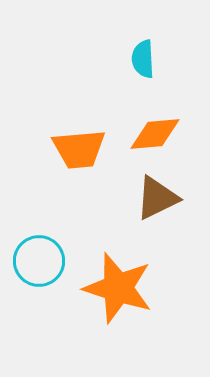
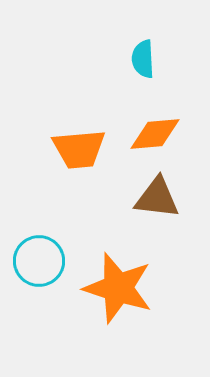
brown triangle: rotated 33 degrees clockwise
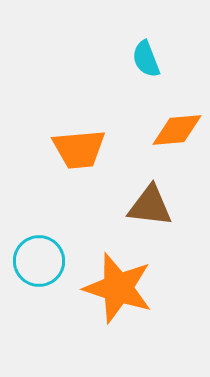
cyan semicircle: moved 3 px right; rotated 18 degrees counterclockwise
orange diamond: moved 22 px right, 4 px up
brown triangle: moved 7 px left, 8 px down
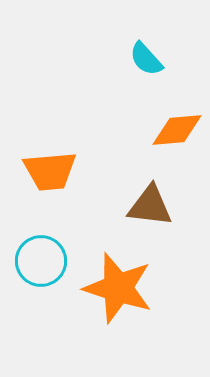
cyan semicircle: rotated 21 degrees counterclockwise
orange trapezoid: moved 29 px left, 22 px down
cyan circle: moved 2 px right
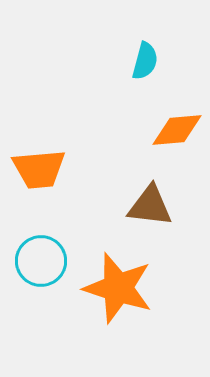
cyan semicircle: moved 1 px left, 2 px down; rotated 123 degrees counterclockwise
orange trapezoid: moved 11 px left, 2 px up
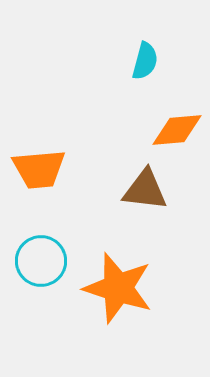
brown triangle: moved 5 px left, 16 px up
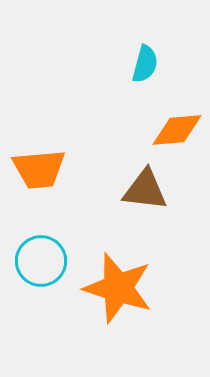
cyan semicircle: moved 3 px down
